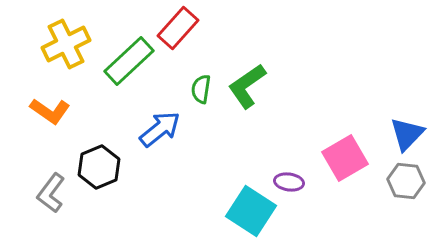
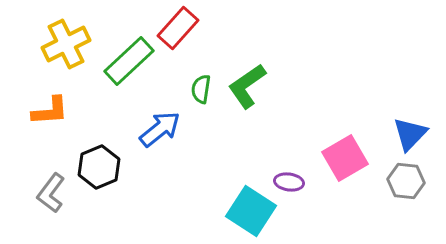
orange L-shape: rotated 39 degrees counterclockwise
blue triangle: moved 3 px right
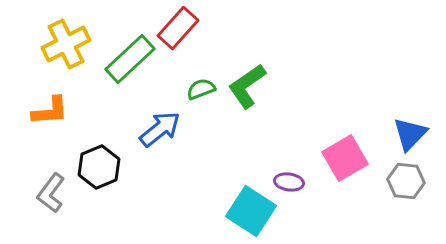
green rectangle: moved 1 px right, 2 px up
green semicircle: rotated 60 degrees clockwise
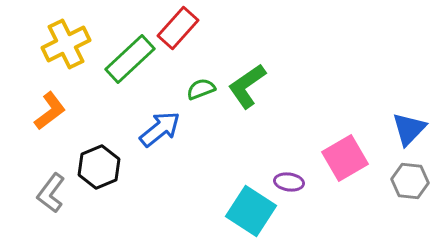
orange L-shape: rotated 33 degrees counterclockwise
blue triangle: moved 1 px left, 5 px up
gray hexagon: moved 4 px right
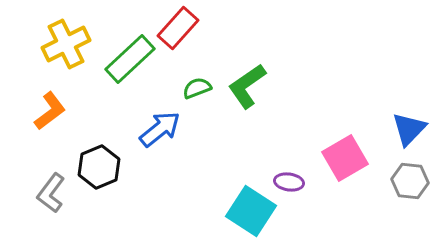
green semicircle: moved 4 px left, 1 px up
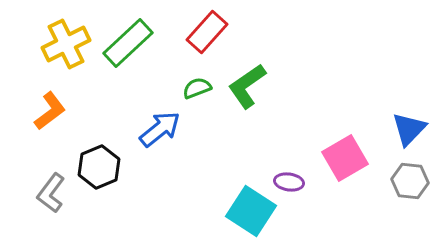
red rectangle: moved 29 px right, 4 px down
green rectangle: moved 2 px left, 16 px up
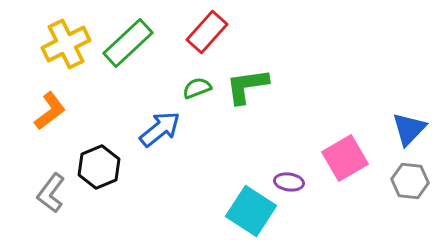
green L-shape: rotated 27 degrees clockwise
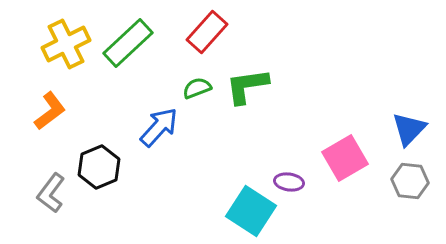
blue arrow: moved 1 px left, 2 px up; rotated 9 degrees counterclockwise
